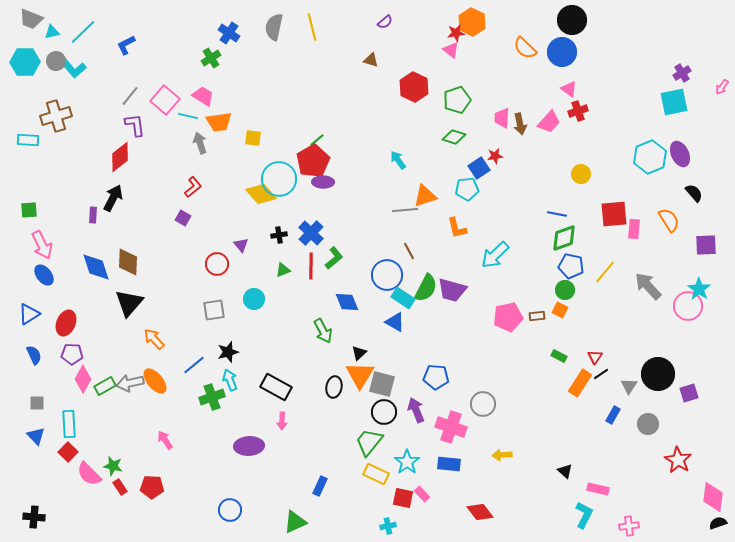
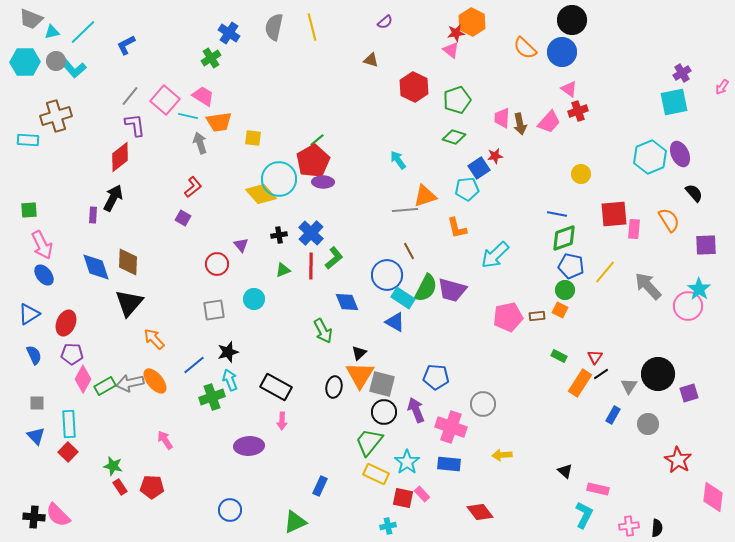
pink semicircle at (89, 474): moved 31 px left, 41 px down
black semicircle at (718, 523): moved 61 px left, 5 px down; rotated 114 degrees clockwise
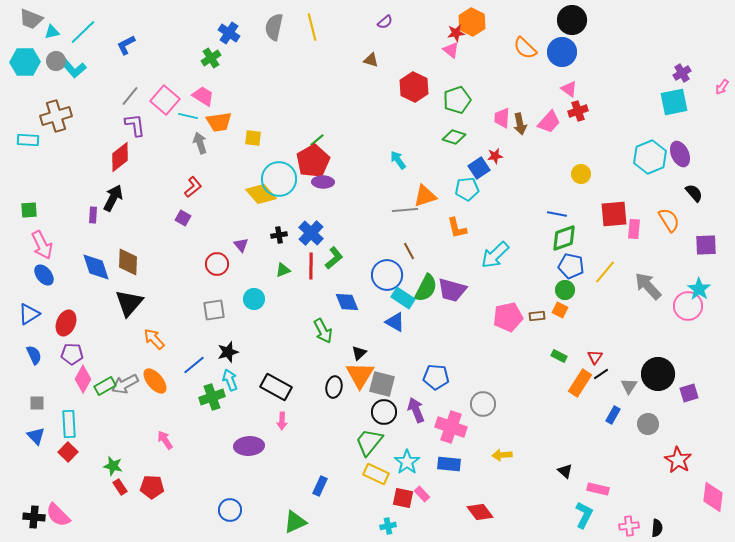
gray arrow at (130, 383): moved 5 px left, 1 px down; rotated 16 degrees counterclockwise
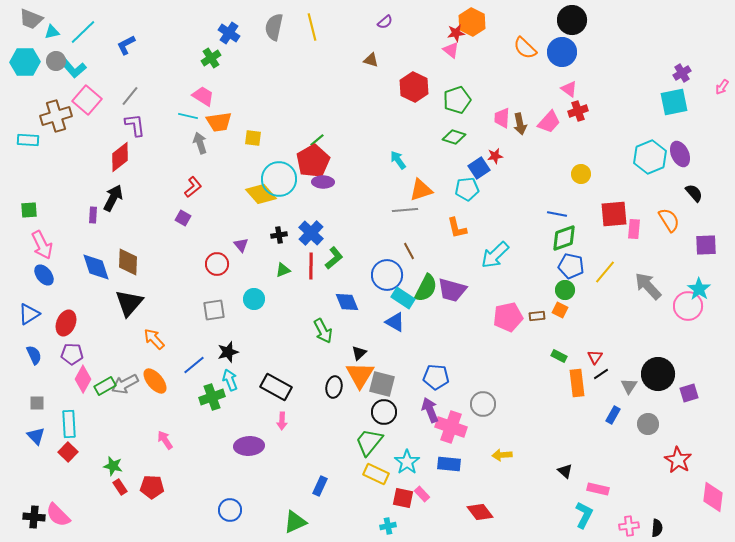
pink square at (165, 100): moved 78 px left
orange triangle at (425, 196): moved 4 px left, 6 px up
orange rectangle at (580, 383): moved 3 px left; rotated 40 degrees counterclockwise
purple arrow at (416, 410): moved 14 px right
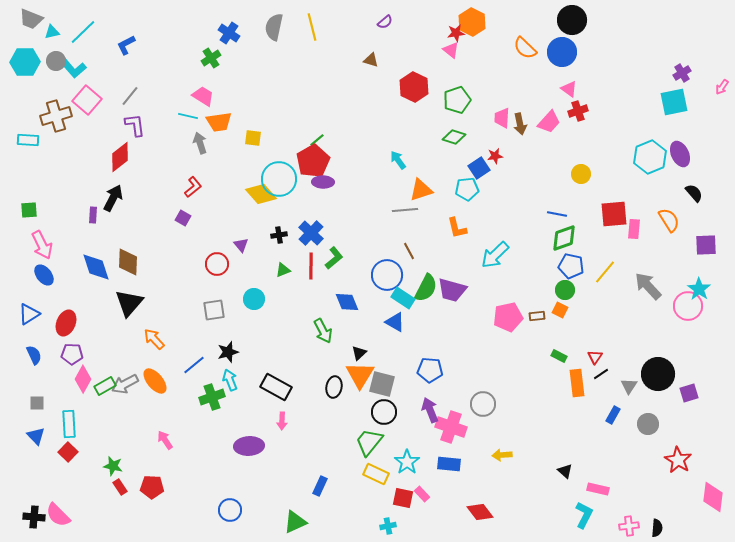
blue pentagon at (436, 377): moved 6 px left, 7 px up
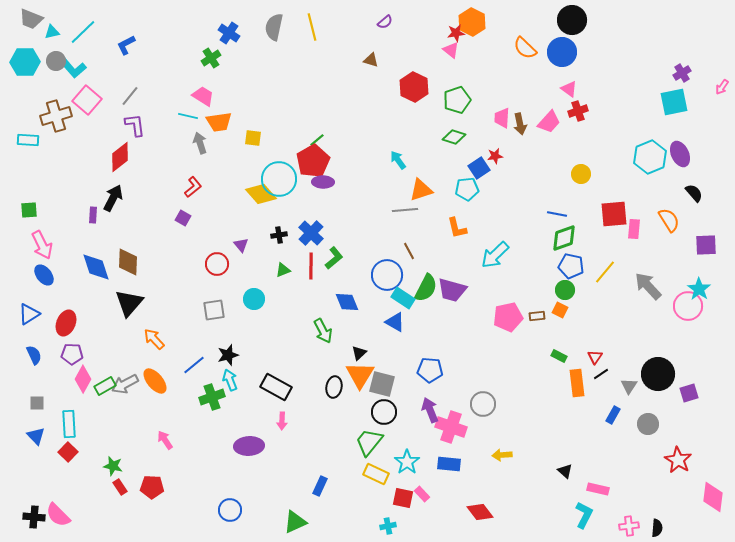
black star at (228, 352): moved 3 px down
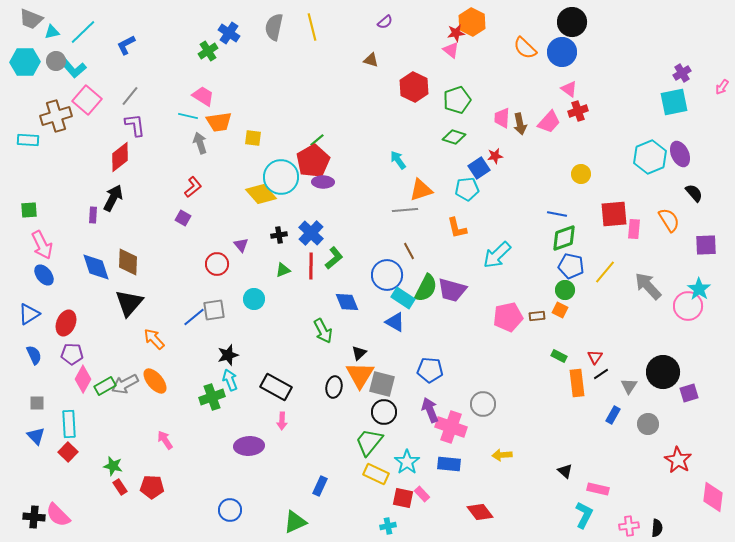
black circle at (572, 20): moved 2 px down
green cross at (211, 58): moved 3 px left, 7 px up
cyan circle at (279, 179): moved 2 px right, 2 px up
cyan arrow at (495, 255): moved 2 px right
blue line at (194, 365): moved 48 px up
black circle at (658, 374): moved 5 px right, 2 px up
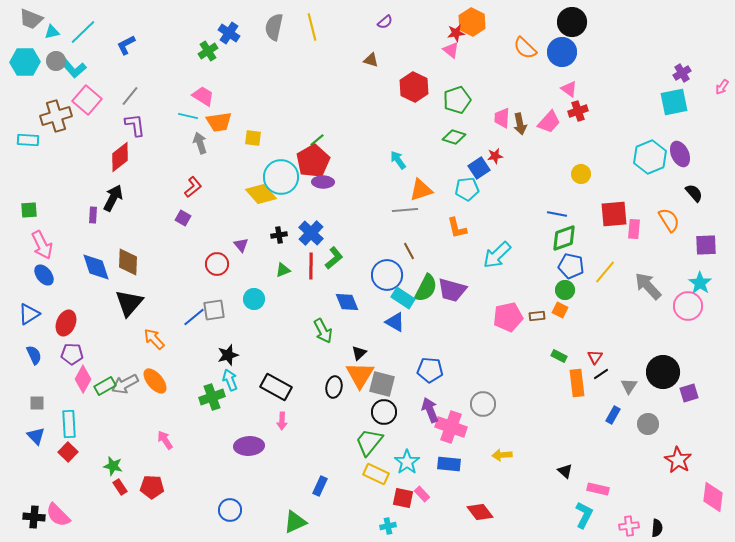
cyan star at (699, 289): moved 1 px right, 6 px up
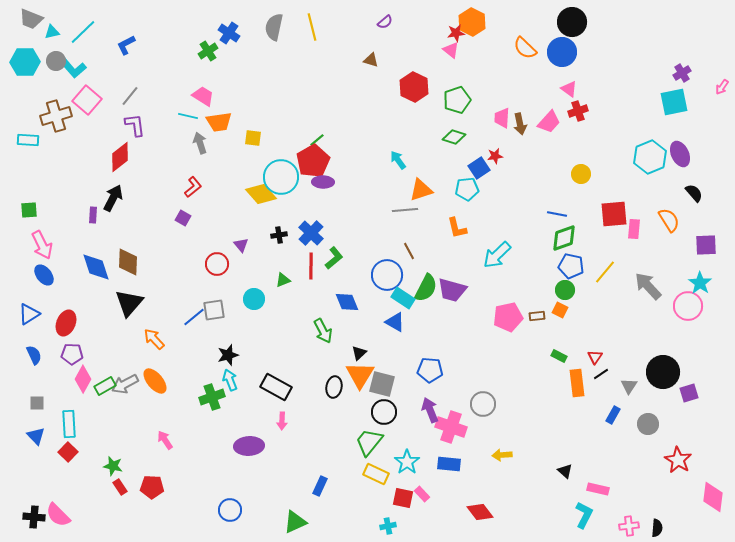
green triangle at (283, 270): moved 10 px down
